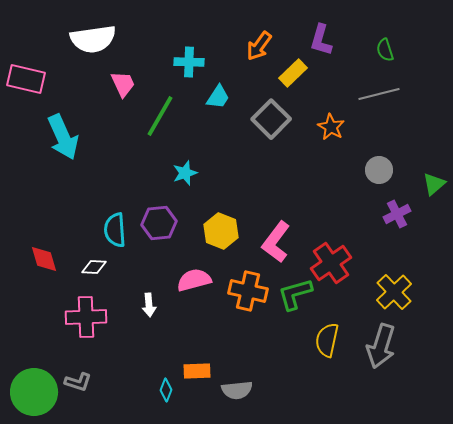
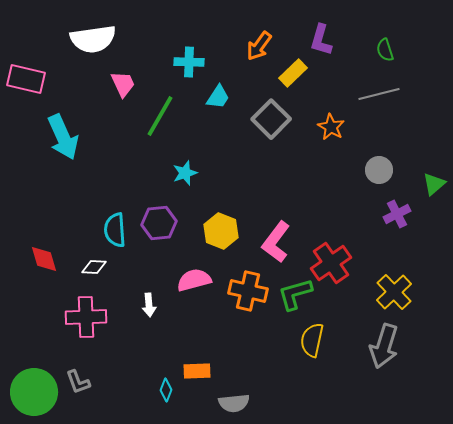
yellow semicircle: moved 15 px left
gray arrow: moved 3 px right
gray L-shape: rotated 52 degrees clockwise
gray semicircle: moved 3 px left, 13 px down
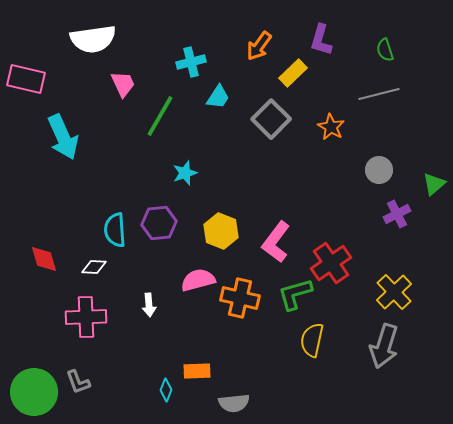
cyan cross: moved 2 px right; rotated 16 degrees counterclockwise
pink semicircle: moved 4 px right
orange cross: moved 8 px left, 7 px down
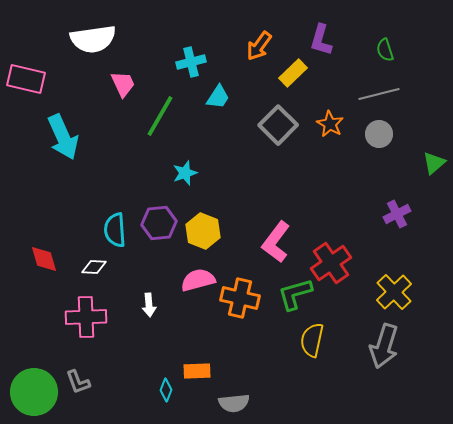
gray square: moved 7 px right, 6 px down
orange star: moved 1 px left, 3 px up
gray circle: moved 36 px up
green triangle: moved 21 px up
yellow hexagon: moved 18 px left
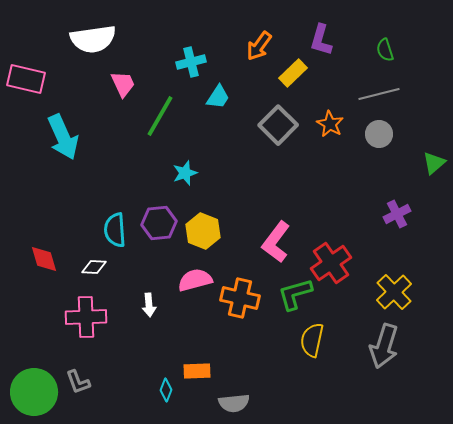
pink semicircle: moved 3 px left
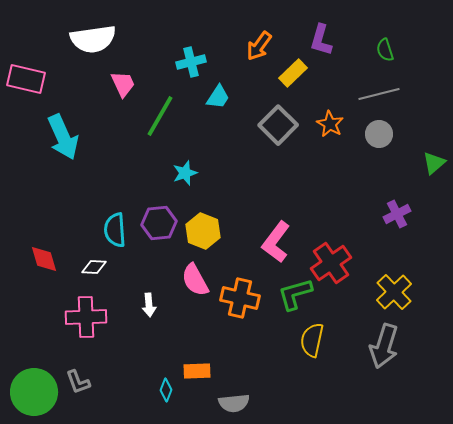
pink semicircle: rotated 104 degrees counterclockwise
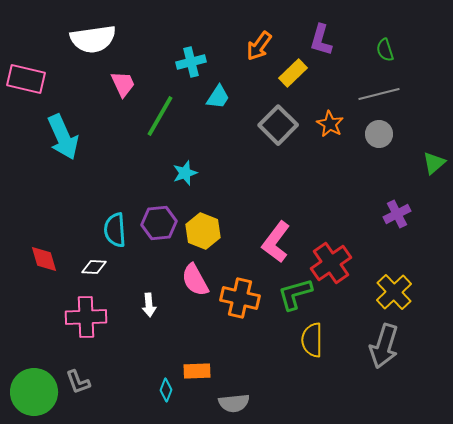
yellow semicircle: rotated 12 degrees counterclockwise
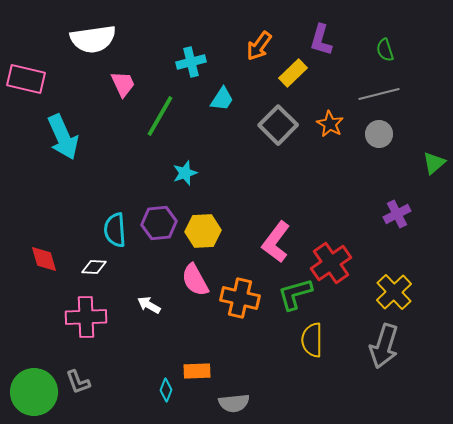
cyan trapezoid: moved 4 px right, 2 px down
yellow hexagon: rotated 24 degrees counterclockwise
white arrow: rotated 125 degrees clockwise
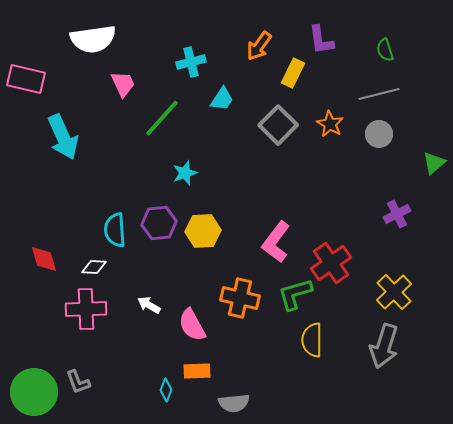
purple L-shape: rotated 24 degrees counterclockwise
yellow rectangle: rotated 20 degrees counterclockwise
green line: moved 2 px right, 2 px down; rotated 12 degrees clockwise
pink semicircle: moved 3 px left, 45 px down
pink cross: moved 8 px up
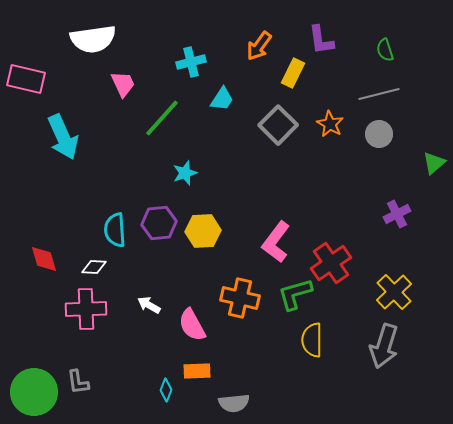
gray L-shape: rotated 12 degrees clockwise
